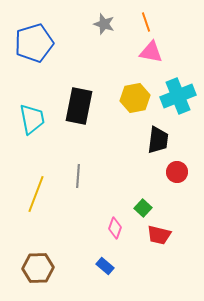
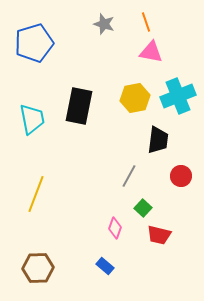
red circle: moved 4 px right, 4 px down
gray line: moved 51 px right; rotated 25 degrees clockwise
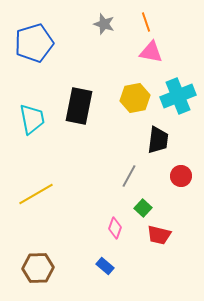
yellow line: rotated 39 degrees clockwise
